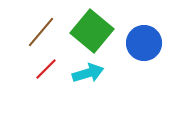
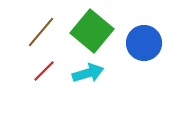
red line: moved 2 px left, 2 px down
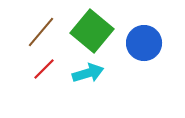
red line: moved 2 px up
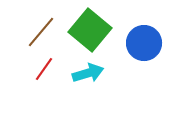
green square: moved 2 px left, 1 px up
red line: rotated 10 degrees counterclockwise
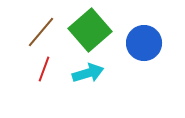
green square: rotated 9 degrees clockwise
red line: rotated 15 degrees counterclockwise
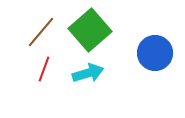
blue circle: moved 11 px right, 10 px down
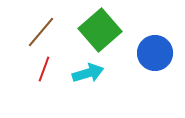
green square: moved 10 px right
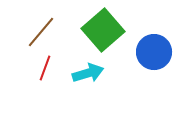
green square: moved 3 px right
blue circle: moved 1 px left, 1 px up
red line: moved 1 px right, 1 px up
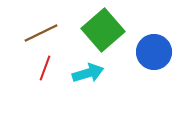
brown line: moved 1 px down; rotated 24 degrees clockwise
